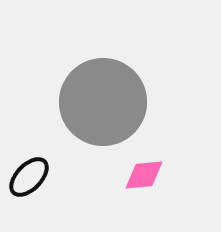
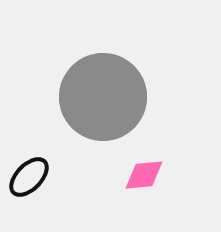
gray circle: moved 5 px up
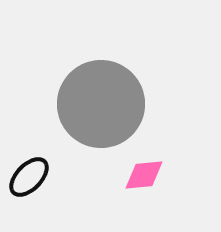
gray circle: moved 2 px left, 7 px down
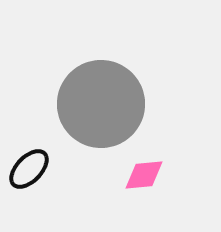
black ellipse: moved 8 px up
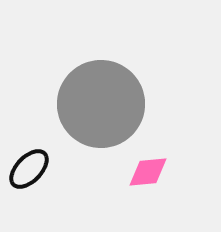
pink diamond: moved 4 px right, 3 px up
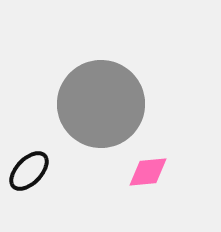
black ellipse: moved 2 px down
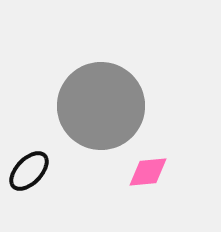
gray circle: moved 2 px down
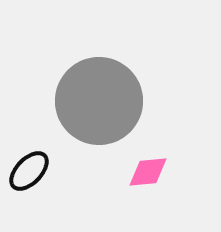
gray circle: moved 2 px left, 5 px up
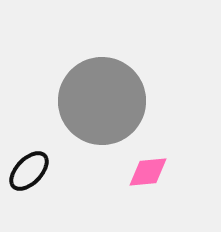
gray circle: moved 3 px right
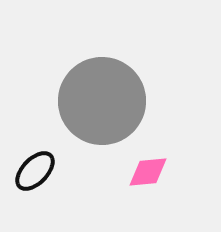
black ellipse: moved 6 px right
